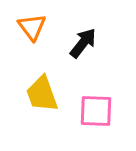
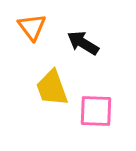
black arrow: rotated 96 degrees counterclockwise
yellow trapezoid: moved 10 px right, 6 px up
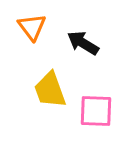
yellow trapezoid: moved 2 px left, 2 px down
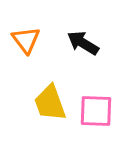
orange triangle: moved 6 px left, 13 px down
yellow trapezoid: moved 13 px down
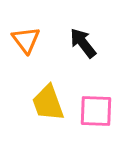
black arrow: rotated 20 degrees clockwise
yellow trapezoid: moved 2 px left
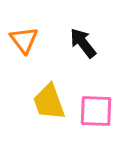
orange triangle: moved 2 px left
yellow trapezoid: moved 1 px right, 1 px up
